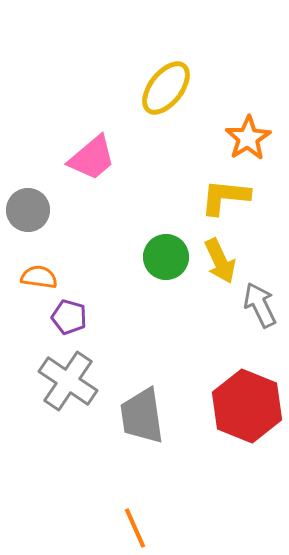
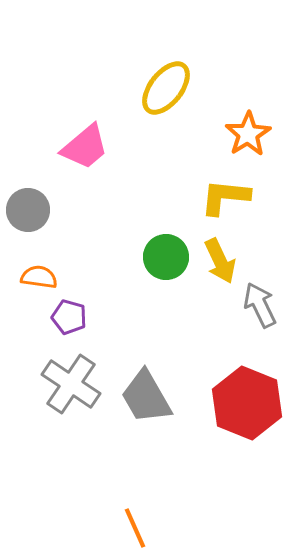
orange star: moved 4 px up
pink trapezoid: moved 7 px left, 11 px up
gray cross: moved 3 px right, 3 px down
red hexagon: moved 3 px up
gray trapezoid: moved 4 px right, 19 px up; rotated 22 degrees counterclockwise
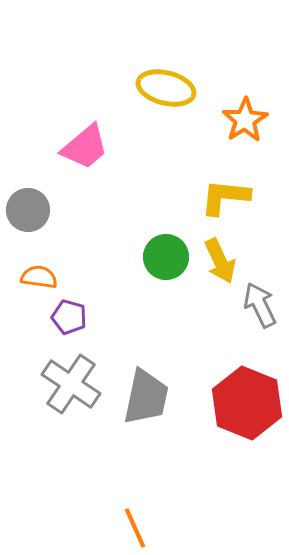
yellow ellipse: rotated 66 degrees clockwise
orange star: moved 3 px left, 14 px up
gray trapezoid: rotated 138 degrees counterclockwise
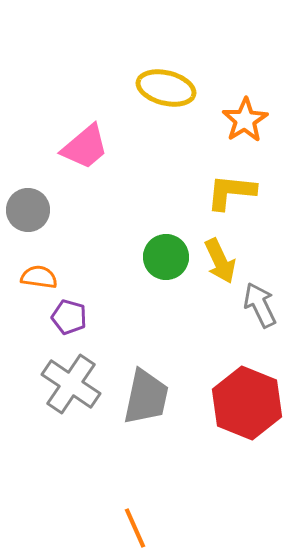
yellow L-shape: moved 6 px right, 5 px up
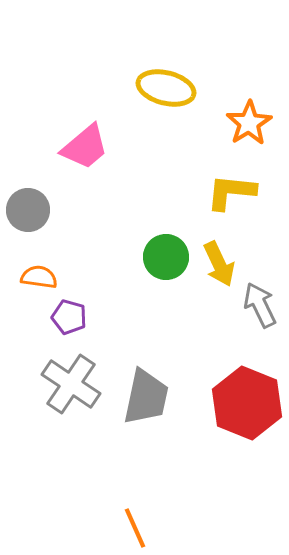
orange star: moved 4 px right, 3 px down
yellow arrow: moved 1 px left, 3 px down
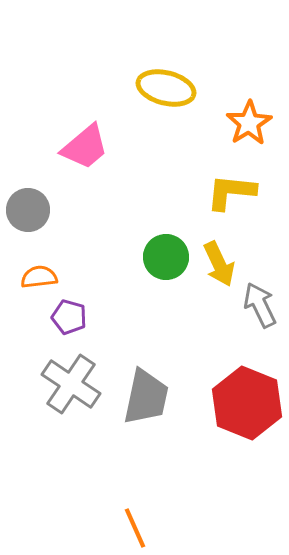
orange semicircle: rotated 15 degrees counterclockwise
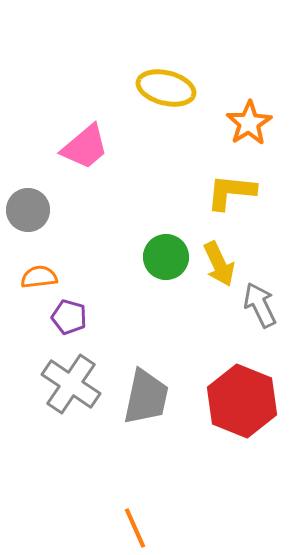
red hexagon: moved 5 px left, 2 px up
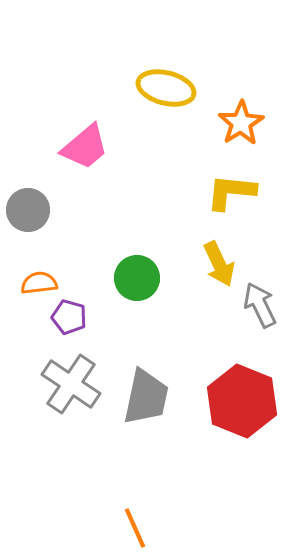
orange star: moved 8 px left
green circle: moved 29 px left, 21 px down
orange semicircle: moved 6 px down
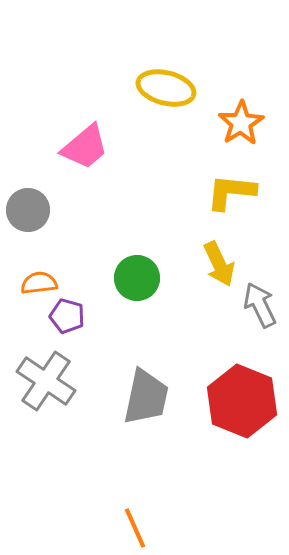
purple pentagon: moved 2 px left, 1 px up
gray cross: moved 25 px left, 3 px up
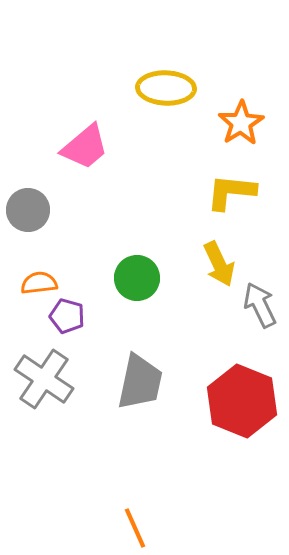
yellow ellipse: rotated 12 degrees counterclockwise
gray cross: moved 2 px left, 2 px up
gray trapezoid: moved 6 px left, 15 px up
